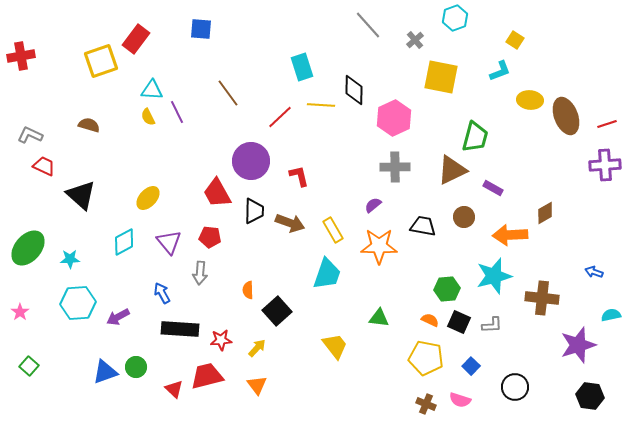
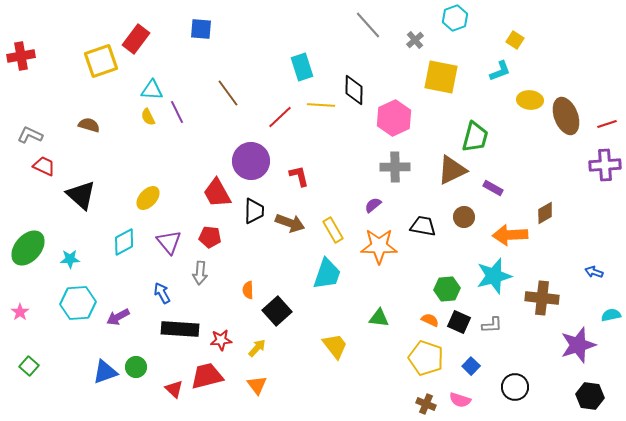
yellow pentagon at (426, 358): rotated 8 degrees clockwise
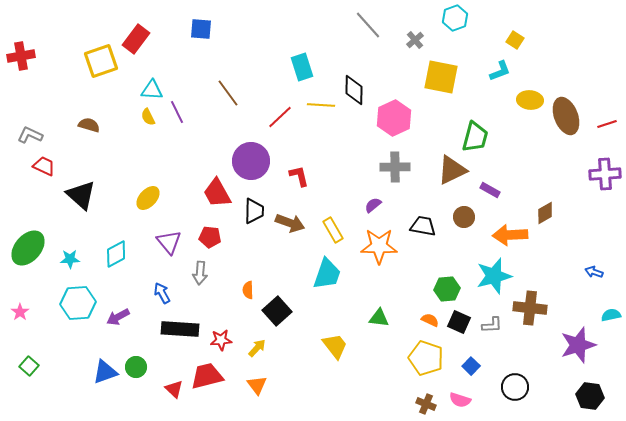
purple cross at (605, 165): moved 9 px down
purple rectangle at (493, 188): moved 3 px left, 2 px down
cyan diamond at (124, 242): moved 8 px left, 12 px down
brown cross at (542, 298): moved 12 px left, 10 px down
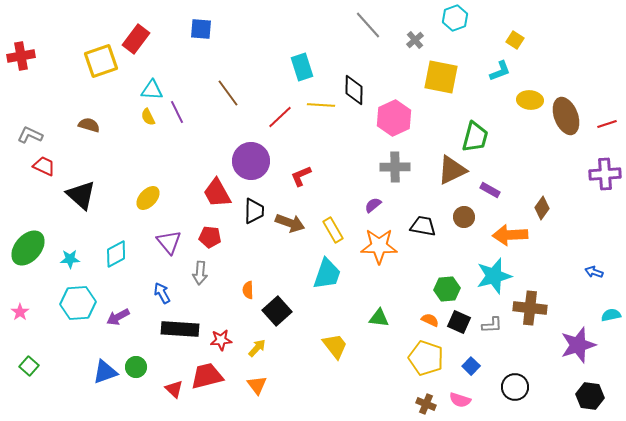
red L-shape at (299, 176): moved 2 px right; rotated 100 degrees counterclockwise
brown diamond at (545, 213): moved 3 px left, 5 px up; rotated 25 degrees counterclockwise
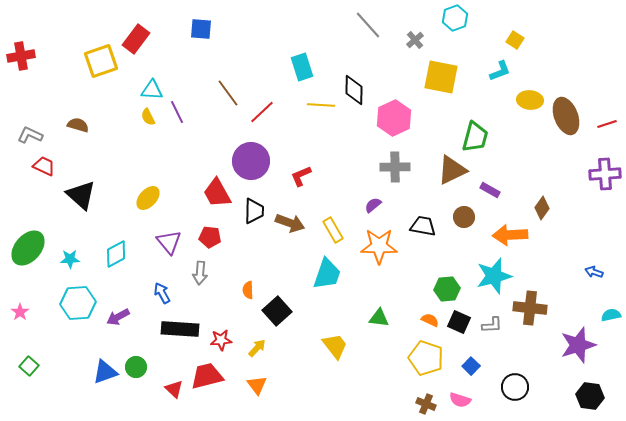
red line at (280, 117): moved 18 px left, 5 px up
brown semicircle at (89, 125): moved 11 px left
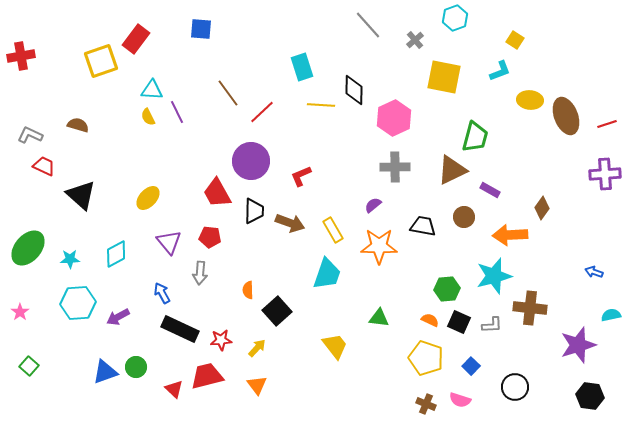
yellow square at (441, 77): moved 3 px right
black rectangle at (180, 329): rotated 21 degrees clockwise
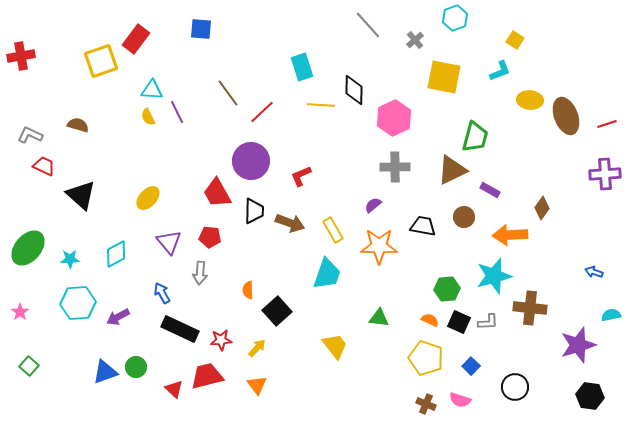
gray L-shape at (492, 325): moved 4 px left, 3 px up
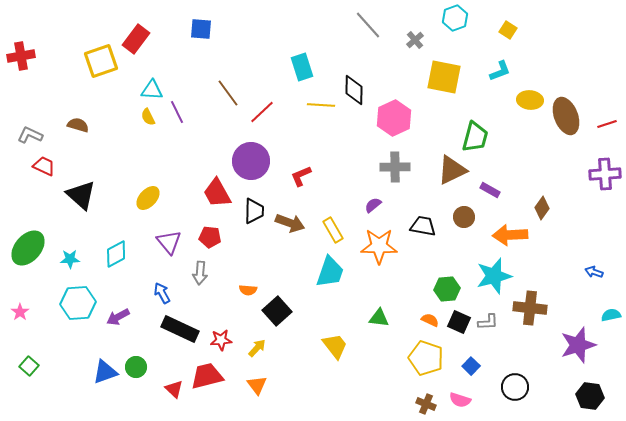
yellow square at (515, 40): moved 7 px left, 10 px up
cyan trapezoid at (327, 274): moved 3 px right, 2 px up
orange semicircle at (248, 290): rotated 84 degrees counterclockwise
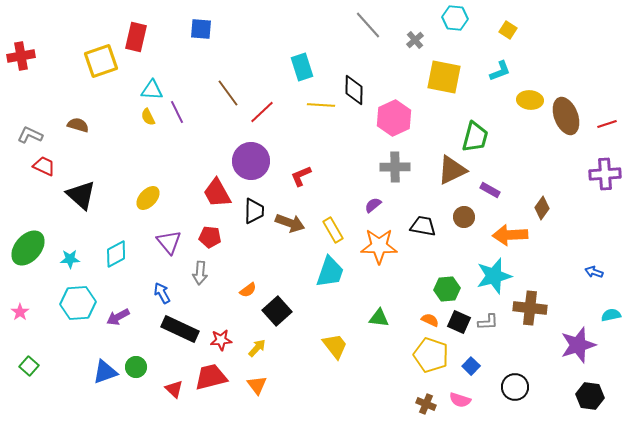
cyan hexagon at (455, 18): rotated 25 degrees clockwise
red rectangle at (136, 39): moved 2 px up; rotated 24 degrees counterclockwise
orange semicircle at (248, 290): rotated 42 degrees counterclockwise
yellow pentagon at (426, 358): moved 5 px right, 3 px up
red trapezoid at (207, 376): moved 4 px right, 1 px down
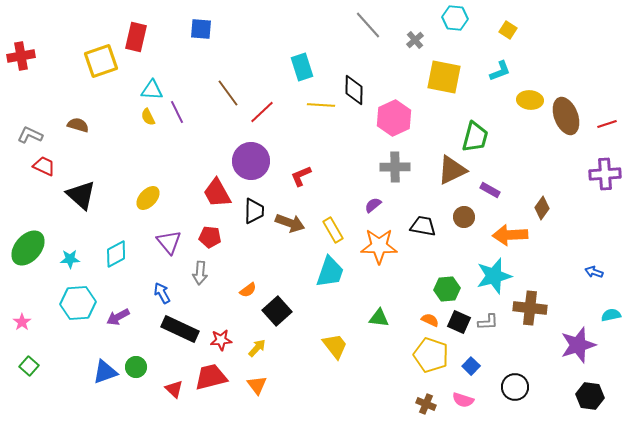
pink star at (20, 312): moved 2 px right, 10 px down
pink semicircle at (460, 400): moved 3 px right
